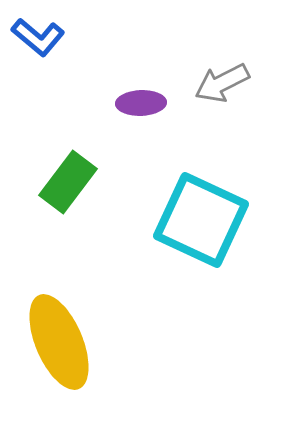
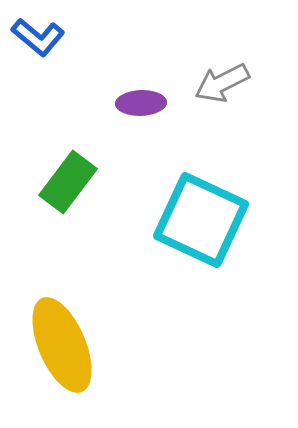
yellow ellipse: moved 3 px right, 3 px down
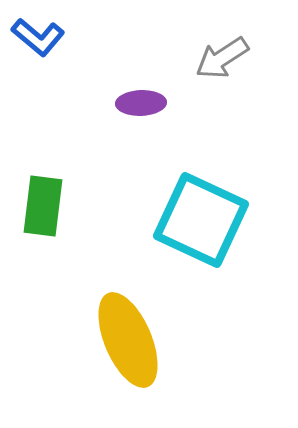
gray arrow: moved 25 px up; rotated 6 degrees counterclockwise
green rectangle: moved 25 px left, 24 px down; rotated 30 degrees counterclockwise
yellow ellipse: moved 66 px right, 5 px up
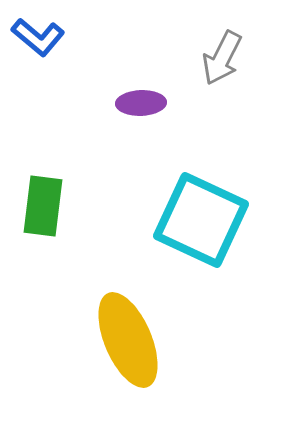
gray arrow: rotated 30 degrees counterclockwise
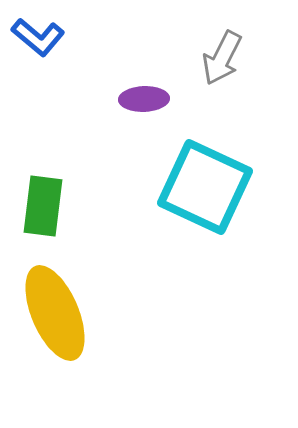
purple ellipse: moved 3 px right, 4 px up
cyan square: moved 4 px right, 33 px up
yellow ellipse: moved 73 px left, 27 px up
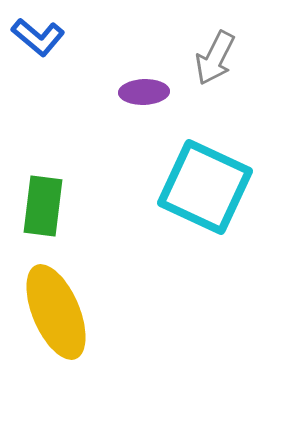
gray arrow: moved 7 px left
purple ellipse: moved 7 px up
yellow ellipse: moved 1 px right, 1 px up
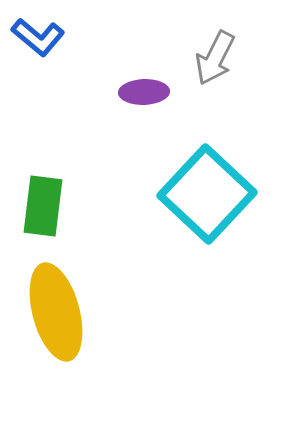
cyan square: moved 2 px right, 7 px down; rotated 18 degrees clockwise
yellow ellipse: rotated 8 degrees clockwise
